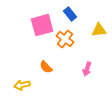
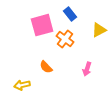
yellow triangle: rotated 21 degrees counterclockwise
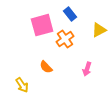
orange cross: rotated 18 degrees clockwise
yellow arrow: rotated 112 degrees counterclockwise
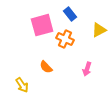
orange cross: rotated 30 degrees counterclockwise
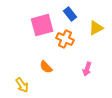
yellow triangle: moved 3 px left, 2 px up
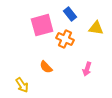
yellow triangle: rotated 35 degrees clockwise
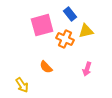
yellow triangle: moved 10 px left, 3 px down; rotated 21 degrees counterclockwise
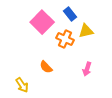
pink square: moved 3 px up; rotated 30 degrees counterclockwise
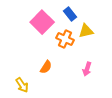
orange semicircle: rotated 104 degrees counterclockwise
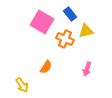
pink square: rotated 15 degrees counterclockwise
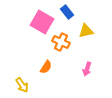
blue rectangle: moved 3 px left, 2 px up
orange cross: moved 4 px left, 3 px down
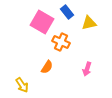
yellow triangle: moved 3 px right, 8 px up
orange semicircle: moved 1 px right
